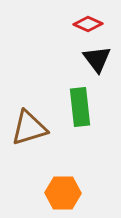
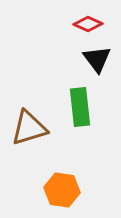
orange hexagon: moved 1 px left, 3 px up; rotated 8 degrees clockwise
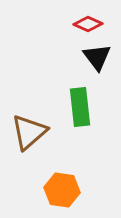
black triangle: moved 2 px up
brown triangle: moved 4 px down; rotated 24 degrees counterclockwise
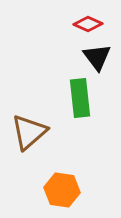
green rectangle: moved 9 px up
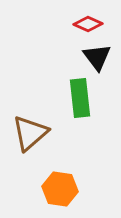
brown triangle: moved 1 px right, 1 px down
orange hexagon: moved 2 px left, 1 px up
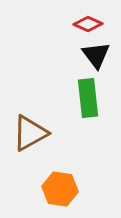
black triangle: moved 1 px left, 2 px up
green rectangle: moved 8 px right
brown triangle: rotated 12 degrees clockwise
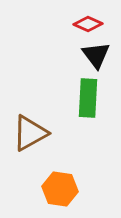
green rectangle: rotated 9 degrees clockwise
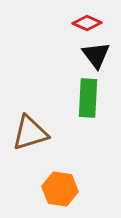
red diamond: moved 1 px left, 1 px up
brown triangle: rotated 12 degrees clockwise
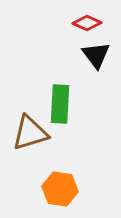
green rectangle: moved 28 px left, 6 px down
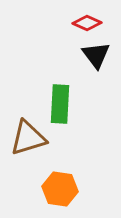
brown triangle: moved 2 px left, 5 px down
